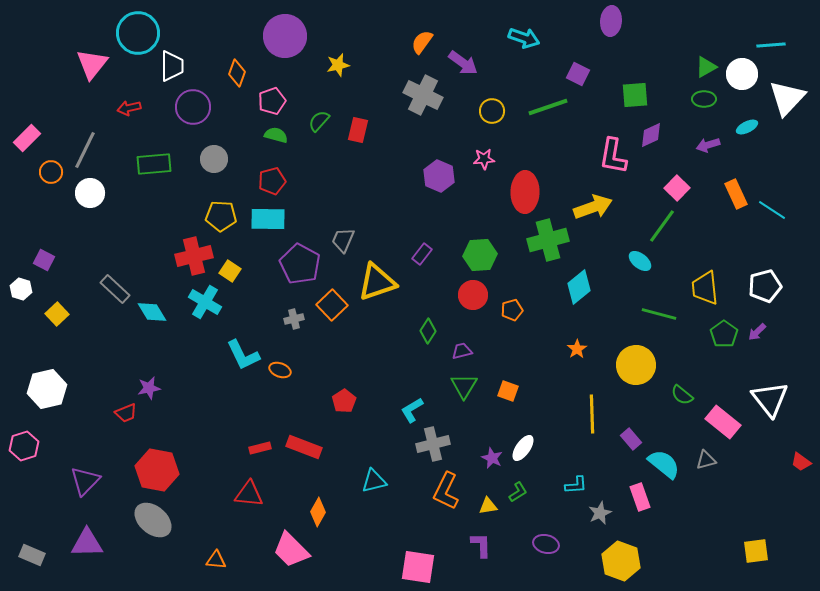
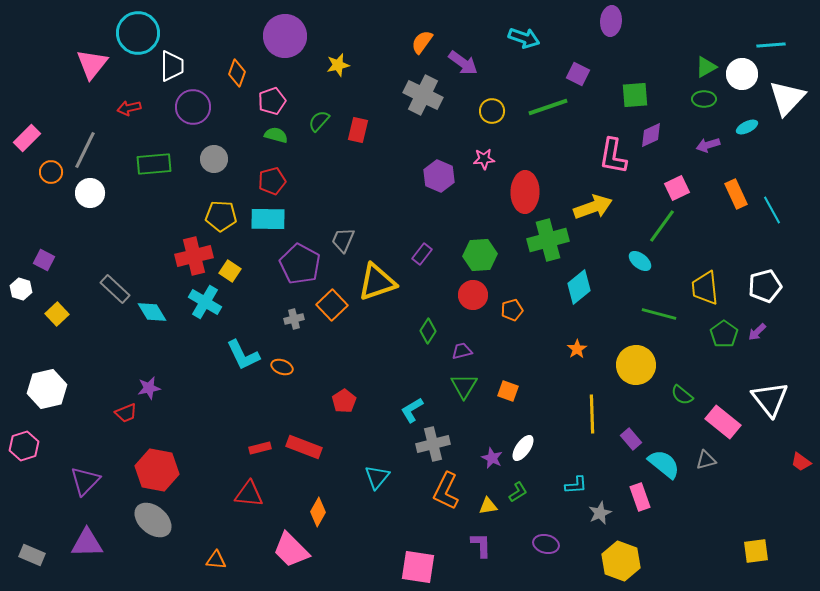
pink square at (677, 188): rotated 20 degrees clockwise
cyan line at (772, 210): rotated 28 degrees clockwise
orange ellipse at (280, 370): moved 2 px right, 3 px up
cyan triangle at (374, 481): moved 3 px right, 4 px up; rotated 36 degrees counterclockwise
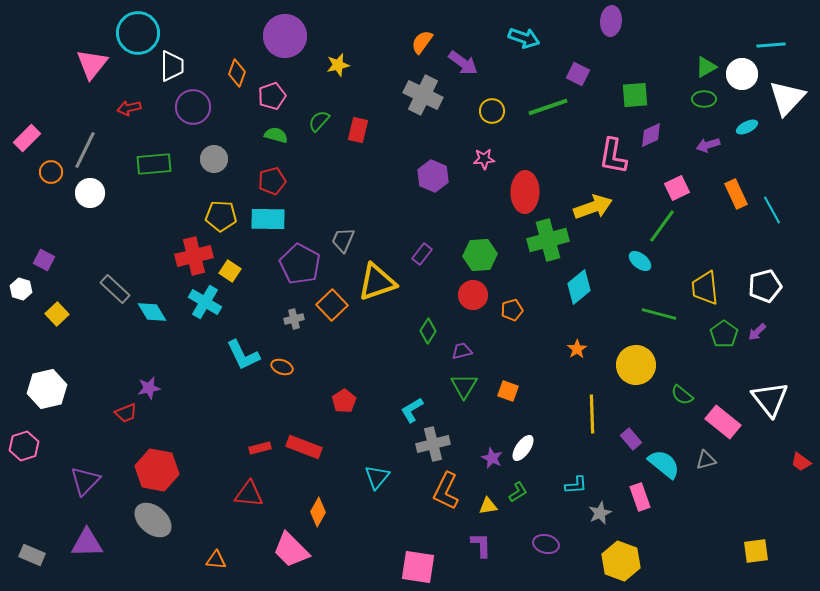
pink pentagon at (272, 101): moved 5 px up
purple hexagon at (439, 176): moved 6 px left
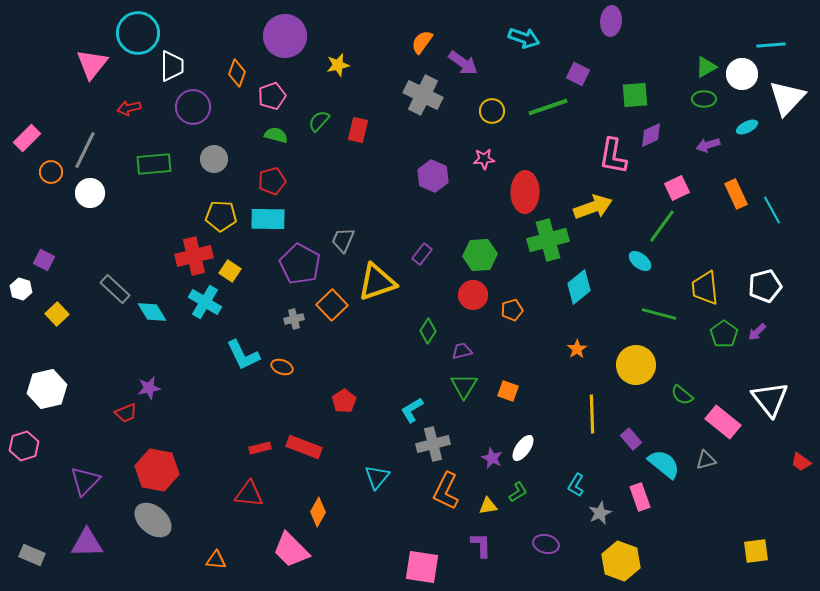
cyan L-shape at (576, 485): rotated 125 degrees clockwise
pink square at (418, 567): moved 4 px right
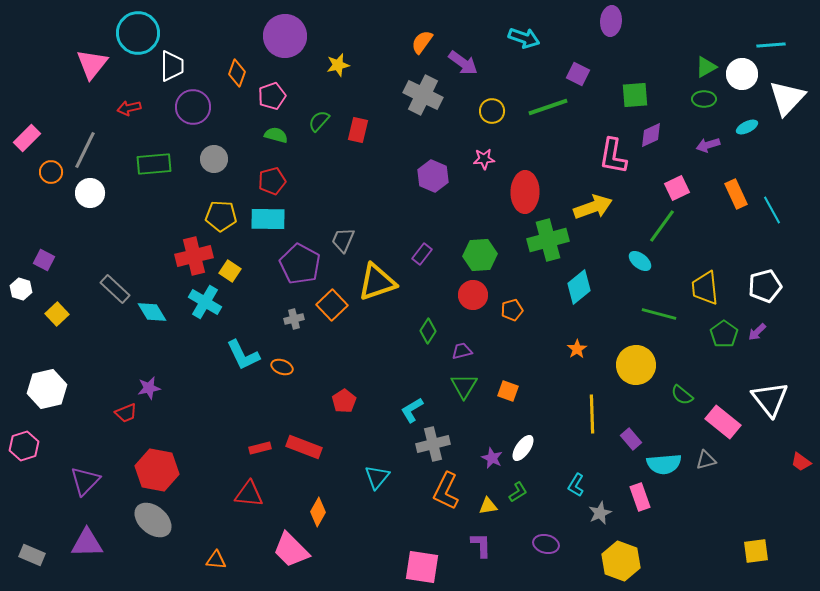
cyan semicircle at (664, 464): rotated 136 degrees clockwise
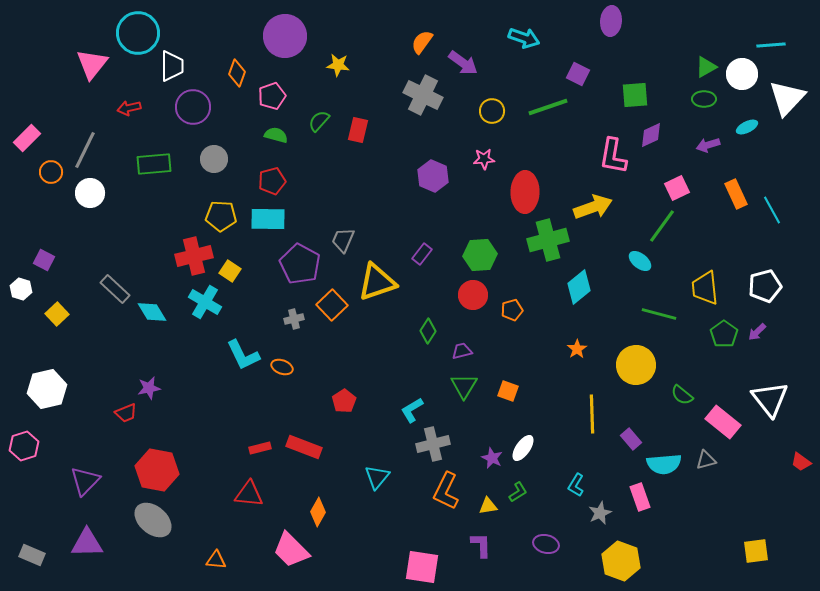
yellow star at (338, 65): rotated 20 degrees clockwise
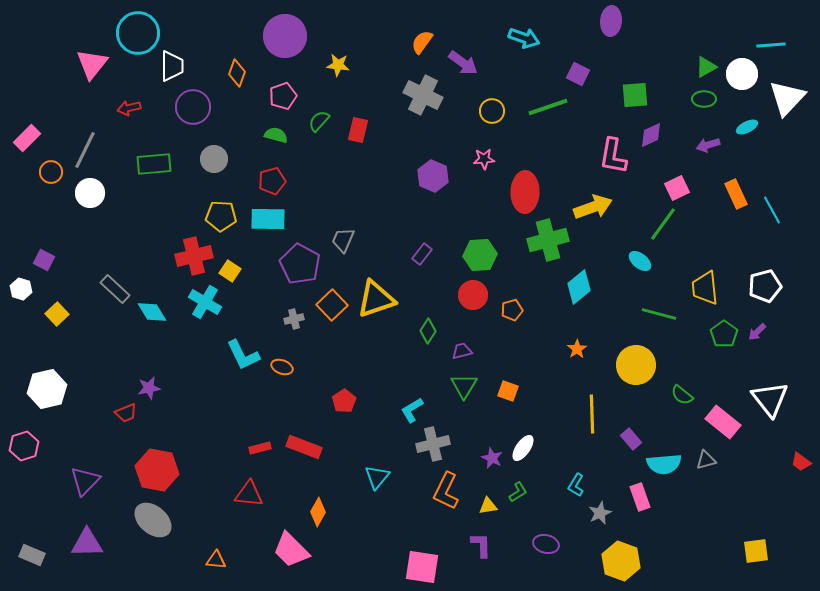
pink pentagon at (272, 96): moved 11 px right
green line at (662, 226): moved 1 px right, 2 px up
yellow triangle at (377, 282): moved 1 px left, 17 px down
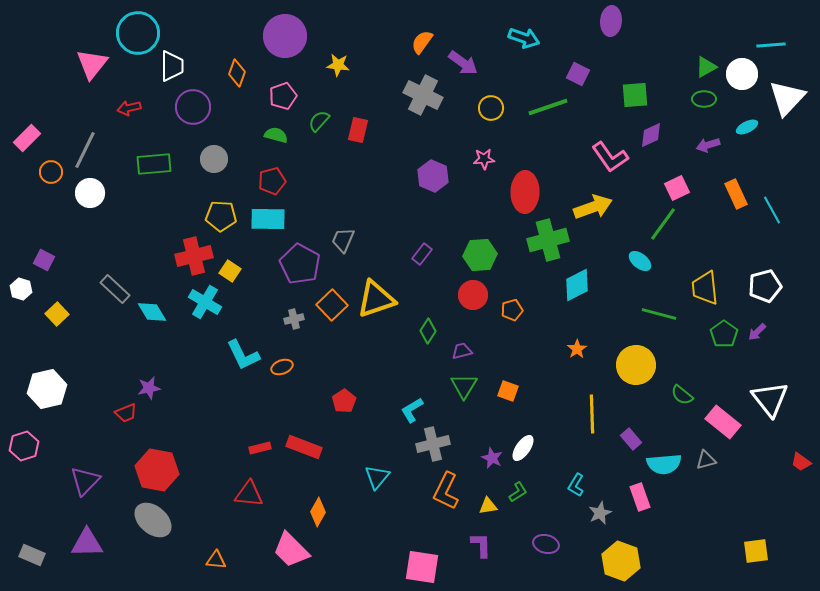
yellow circle at (492, 111): moved 1 px left, 3 px up
pink L-shape at (613, 156): moved 3 px left, 1 px down; rotated 45 degrees counterclockwise
cyan diamond at (579, 287): moved 2 px left, 2 px up; rotated 12 degrees clockwise
orange ellipse at (282, 367): rotated 40 degrees counterclockwise
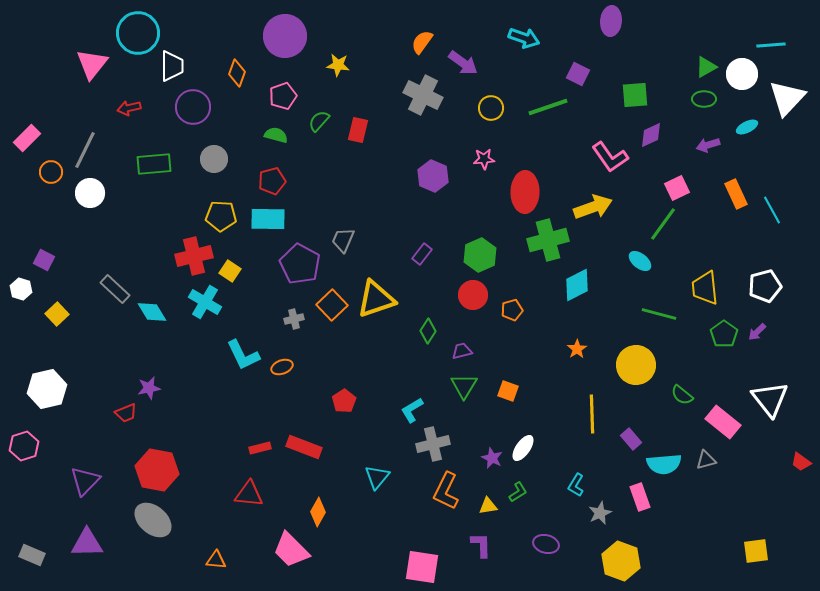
green hexagon at (480, 255): rotated 20 degrees counterclockwise
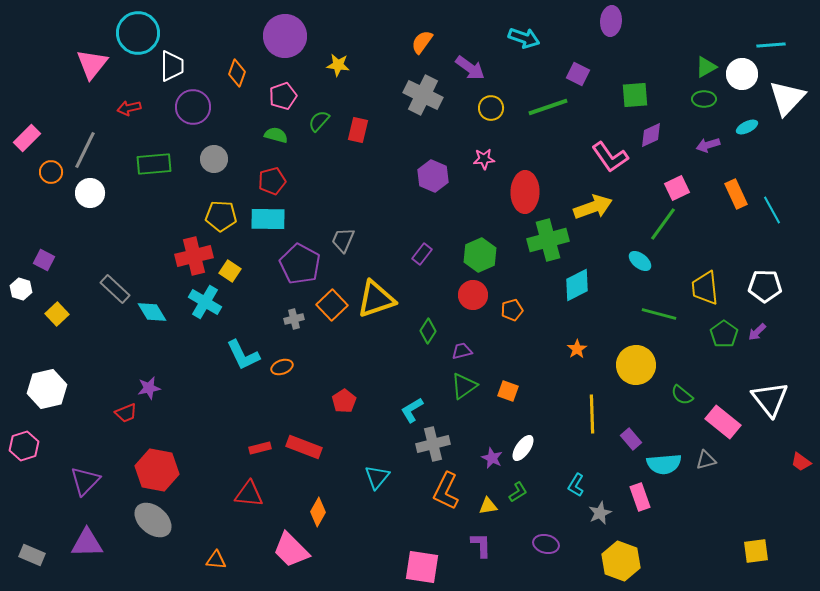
purple arrow at (463, 63): moved 7 px right, 5 px down
white pentagon at (765, 286): rotated 16 degrees clockwise
green triangle at (464, 386): rotated 24 degrees clockwise
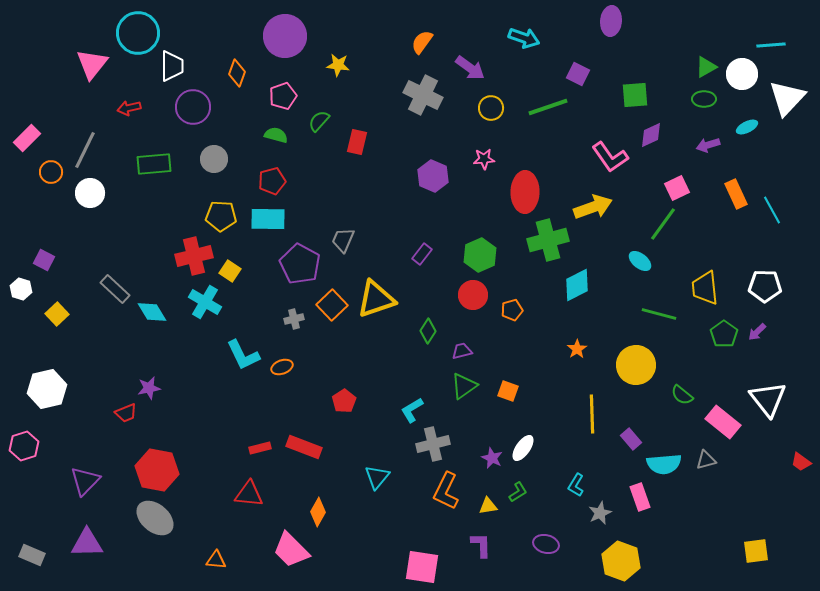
red rectangle at (358, 130): moved 1 px left, 12 px down
white triangle at (770, 399): moved 2 px left
gray ellipse at (153, 520): moved 2 px right, 2 px up
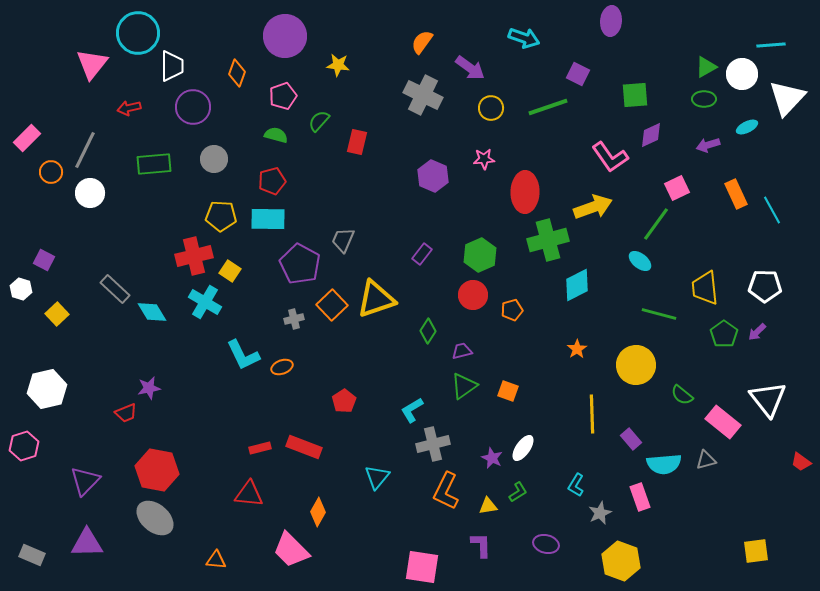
green line at (663, 224): moved 7 px left
